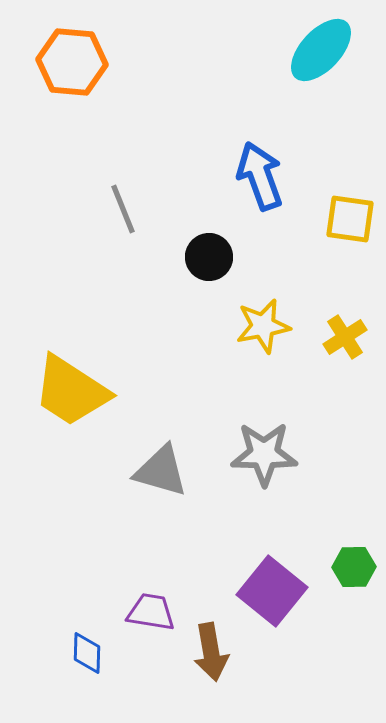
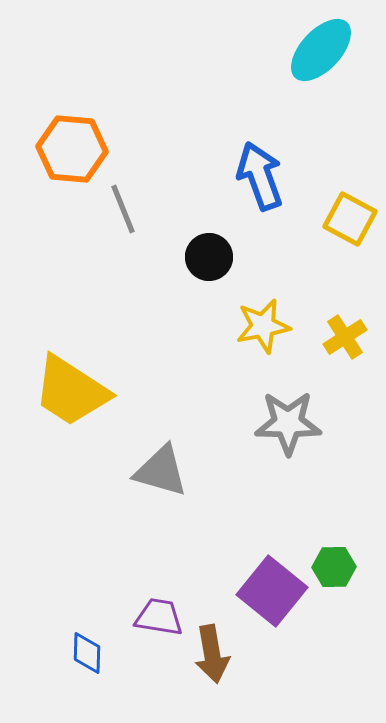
orange hexagon: moved 87 px down
yellow square: rotated 20 degrees clockwise
gray star: moved 24 px right, 31 px up
green hexagon: moved 20 px left
purple trapezoid: moved 8 px right, 5 px down
brown arrow: moved 1 px right, 2 px down
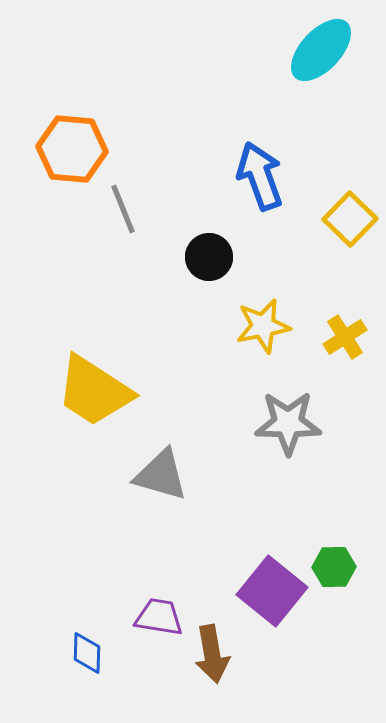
yellow square: rotated 16 degrees clockwise
yellow trapezoid: moved 23 px right
gray triangle: moved 4 px down
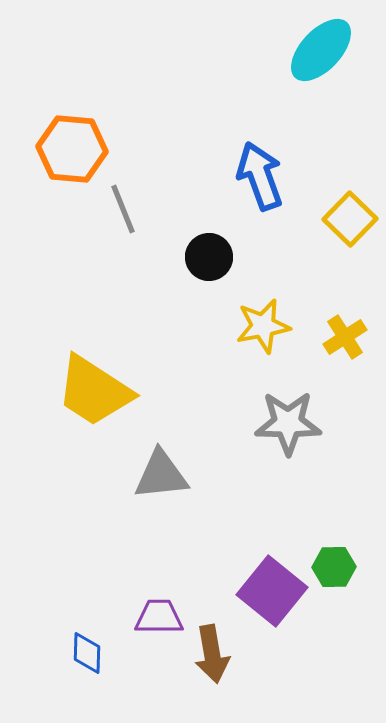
gray triangle: rotated 22 degrees counterclockwise
purple trapezoid: rotated 9 degrees counterclockwise
